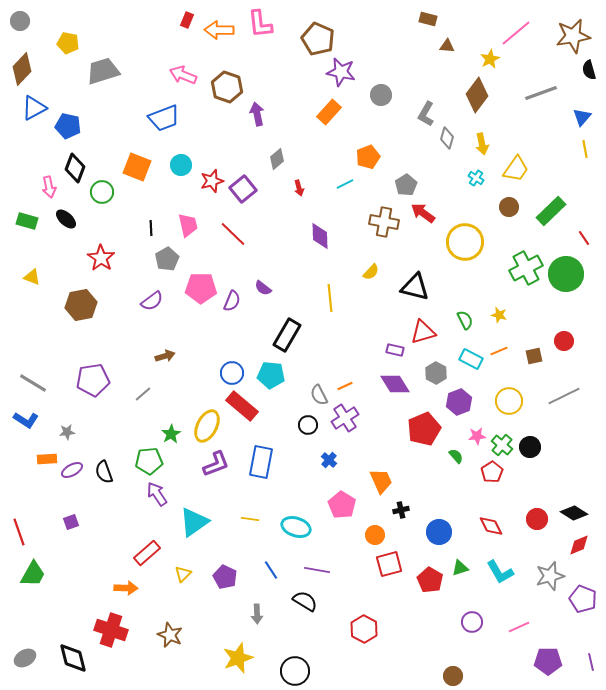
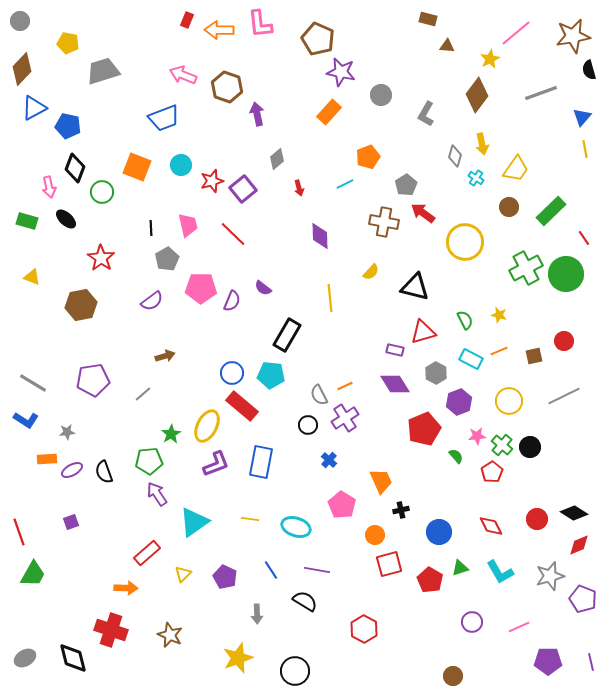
gray diamond at (447, 138): moved 8 px right, 18 px down
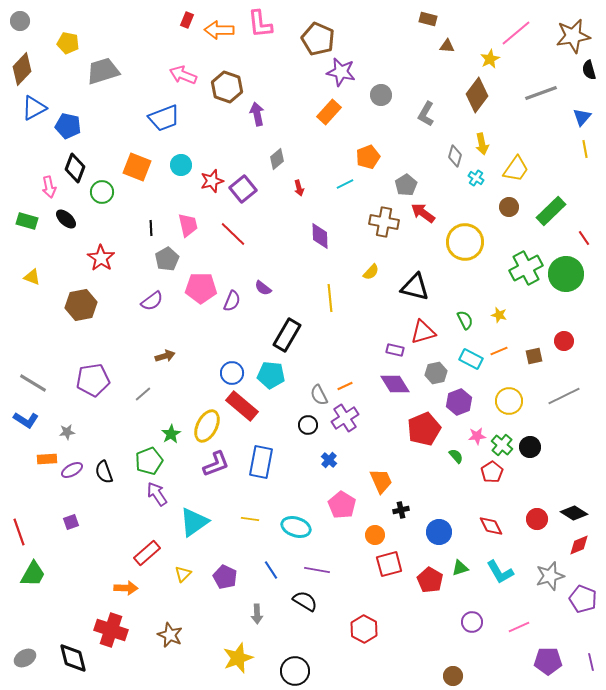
gray hexagon at (436, 373): rotated 20 degrees clockwise
green pentagon at (149, 461): rotated 16 degrees counterclockwise
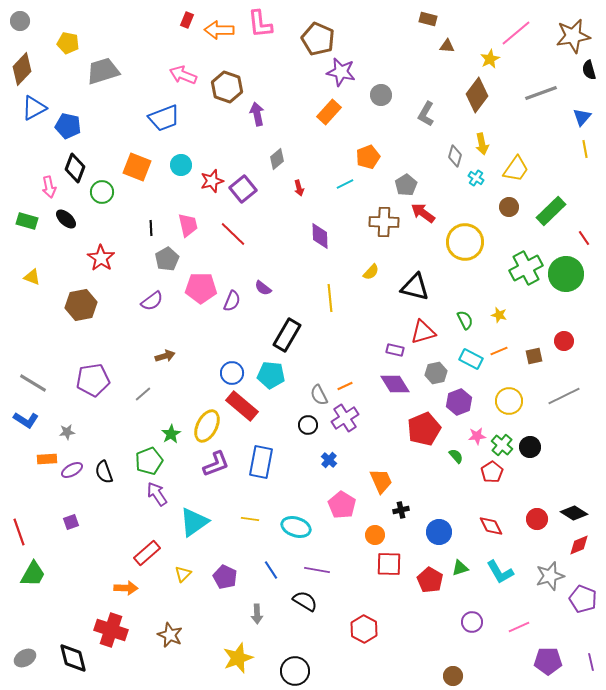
brown cross at (384, 222): rotated 8 degrees counterclockwise
red square at (389, 564): rotated 16 degrees clockwise
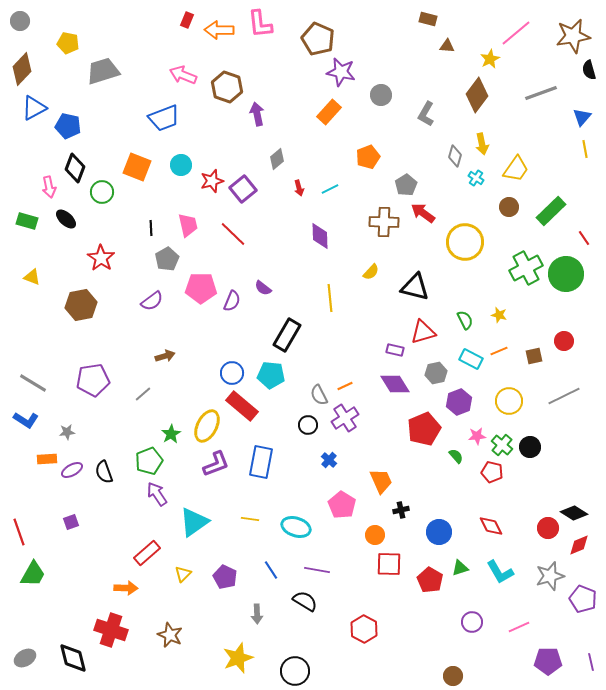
cyan line at (345, 184): moved 15 px left, 5 px down
red pentagon at (492, 472): rotated 25 degrees counterclockwise
red circle at (537, 519): moved 11 px right, 9 px down
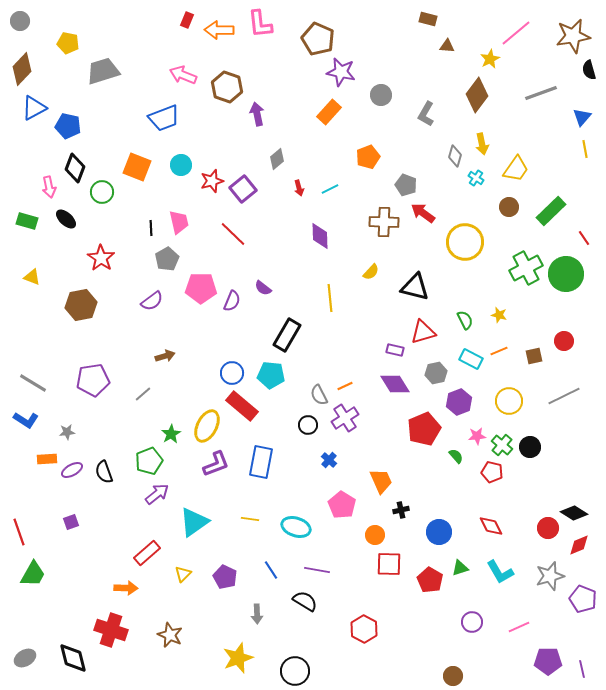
gray pentagon at (406, 185): rotated 20 degrees counterclockwise
pink trapezoid at (188, 225): moved 9 px left, 3 px up
purple arrow at (157, 494): rotated 85 degrees clockwise
purple line at (591, 662): moved 9 px left, 7 px down
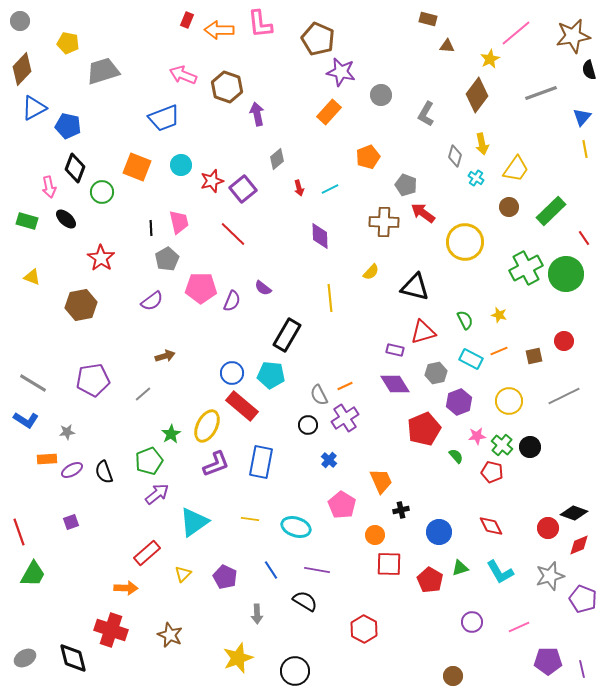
black diamond at (574, 513): rotated 12 degrees counterclockwise
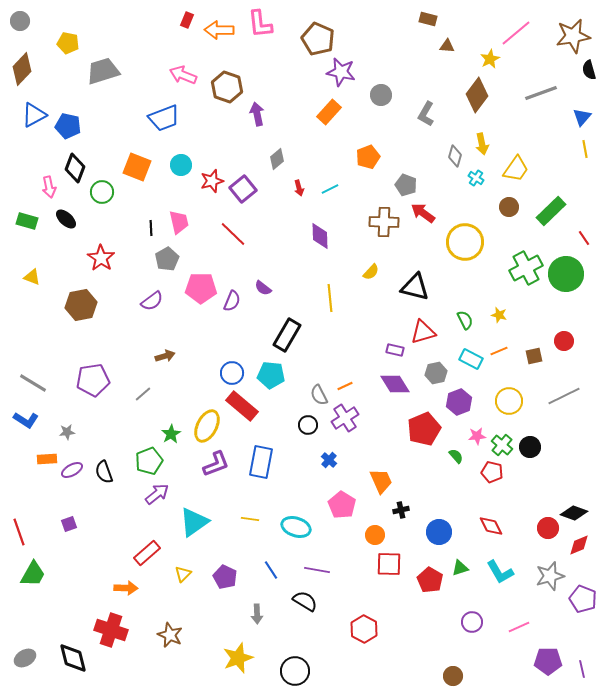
blue triangle at (34, 108): moved 7 px down
purple square at (71, 522): moved 2 px left, 2 px down
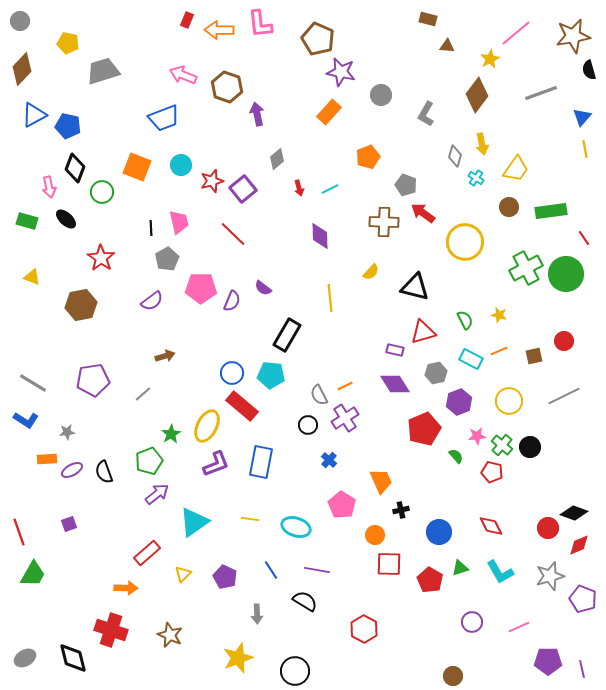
green rectangle at (551, 211): rotated 36 degrees clockwise
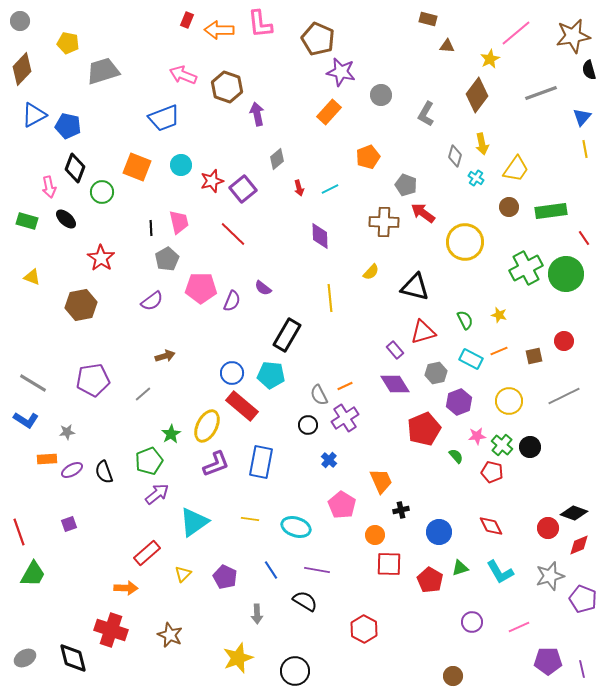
purple rectangle at (395, 350): rotated 36 degrees clockwise
